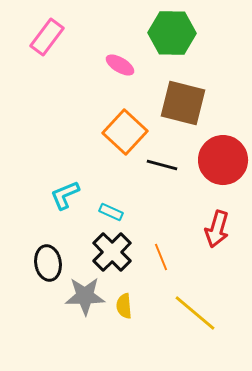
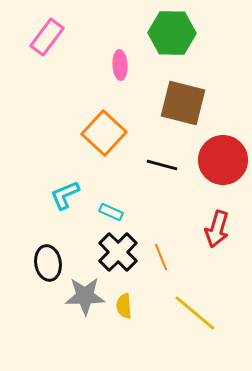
pink ellipse: rotated 56 degrees clockwise
orange square: moved 21 px left, 1 px down
black cross: moved 6 px right
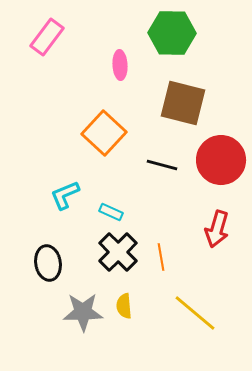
red circle: moved 2 px left
orange line: rotated 12 degrees clockwise
gray star: moved 2 px left, 16 px down
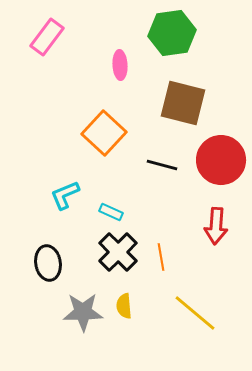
green hexagon: rotated 9 degrees counterclockwise
red arrow: moved 1 px left, 3 px up; rotated 12 degrees counterclockwise
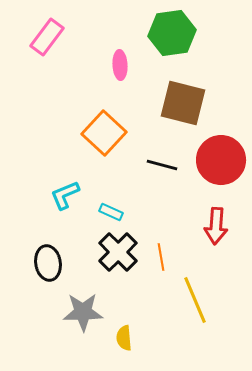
yellow semicircle: moved 32 px down
yellow line: moved 13 px up; rotated 27 degrees clockwise
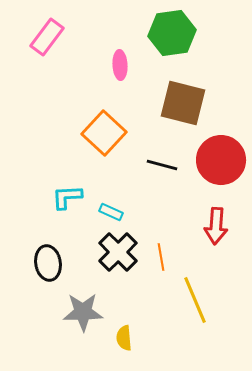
cyan L-shape: moved 2 px right, 2 px down; rotated 20 degrees clockwise
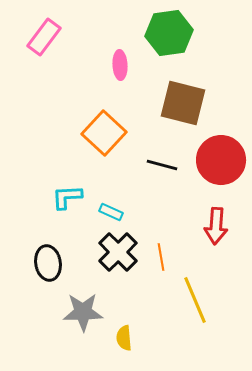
green hexagon: moved 3 px left
pink rectangle: moved 3 px left
